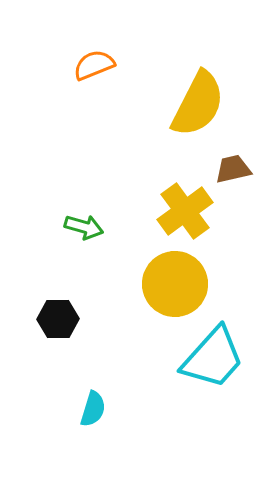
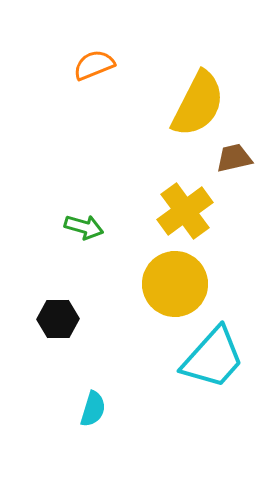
brown trapezoid: moved 1 px right, 11 px up
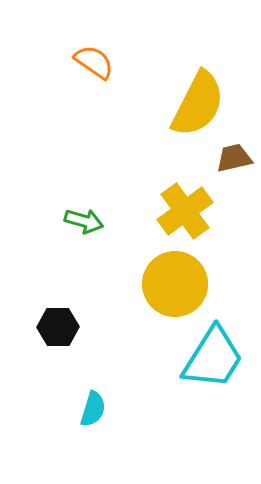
orange semicircle: moved 3 px up; rotated 57 degrees clockwise
green arrow: moved 6 px up
black hexagon: moved 8 px down
cyan trapezoid: rotated 10 degrees counterclockwise
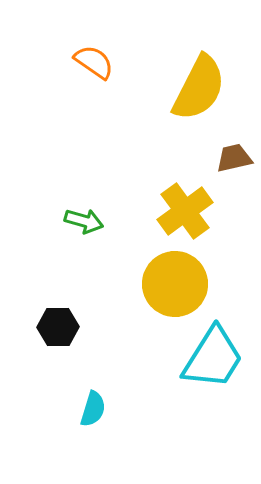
yellow semicircle: moved 1 px right, 16 px up
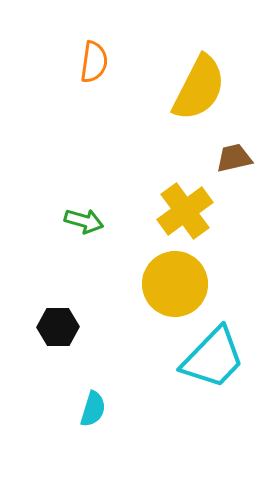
orange semicircle: rotated 63 degrees clockwise
cyan trapezoid: rotated 12 degrees clockwise
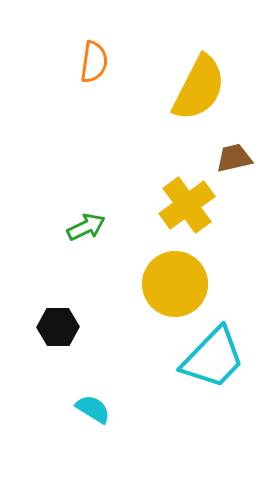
yellow cross: moved 2 px right, 6 px up
green arrow: moved 2 px right, 6 px down; rotated 42 degrees counterclockwise
cyan semicircle: rotated 75 degrees counterclockwise
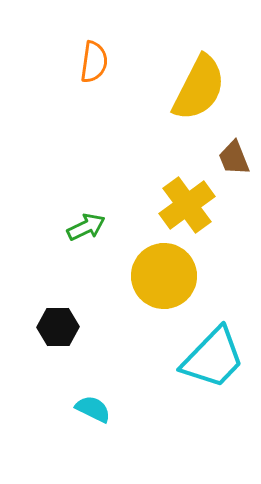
brown trapezoid: rotated 99 degrees counterclockwise
yellow circle: moved 11 px left, 8 px up
cyan semicircle: rotated 6 degrees counterclockwise
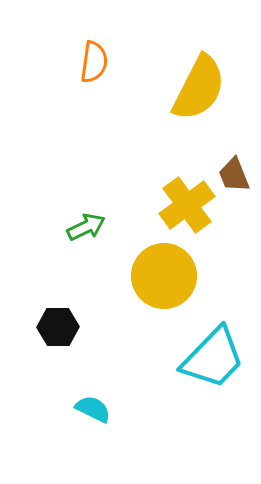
brown trapezoid: moved 17 px down
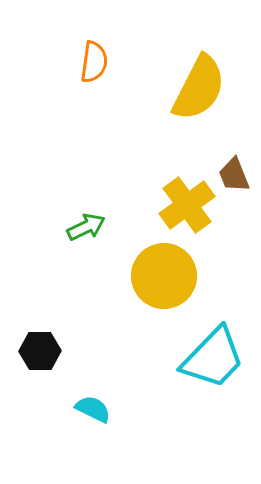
black hexagon: moved 18 px left, 24 px down
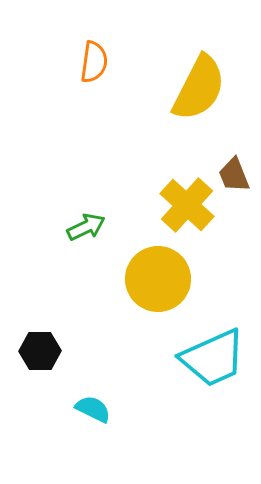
yellow cross: rotated 12 degrees counterclockwise
yellow circle: moved 6 px left, 3 px down
cyan trapezoid: rotated 22 degrees clockwise
